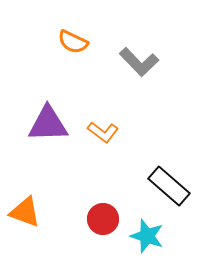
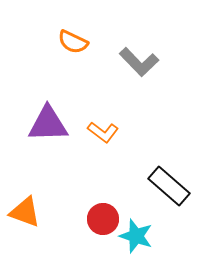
cyan star: moved 11 px left
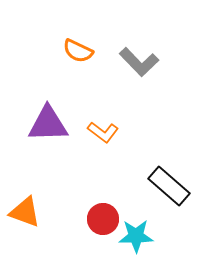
orange semicircle: moved 5 px right, 9 px down
cyan star: rotated 20 degrees counterclockwise
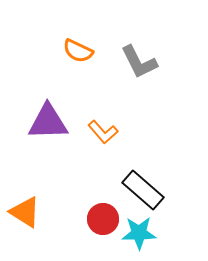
gray L-shape: rotated 18 degrees clockwise
purple triangle: moved 2 px up
orange L-shape: rotated 12 degrees clockwise
black rectangle: moved 26 px left, 4 px down
orange triangle: rotated 12 degrees clockwise
cyan star: moved 3 px right, 3 px up
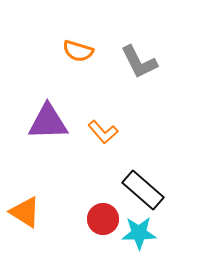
orange semicircle: rotated 8 degrees counterclockwise
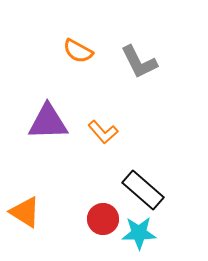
orange semicircle: rotated 12 degrees clockwise
